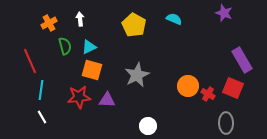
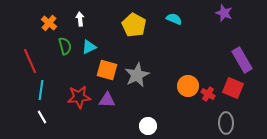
orange cross: rotated 21 degrees counterclockwise
orange square: moved 15 px right
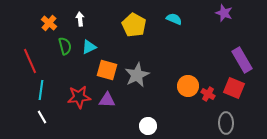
red square: moved 1 px right
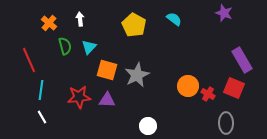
cyan semicircle: rotated 14 degrees clockwise
cyan triangle: rotated 21 degrees counterclockwise
red line: moved 1 px left, 1 px up
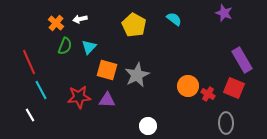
white arrow: rotated 96 degrees counterclockwise
orange cross: moved 7 px right
green semicircle: rotated 36 degrees clockwise
red line: moved 2 px down
cyan line: rotated 36 degrees counterclockwise
white line: moved 12 px left, 2 px up
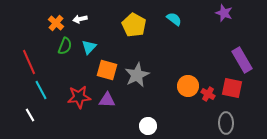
red square: moved 2 px left; rotated 10 degrees counterclockwise
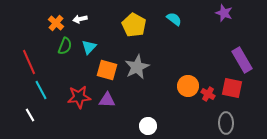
gray star: moved 8 px up
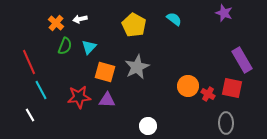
orange square: moved 2 px left, 2 px down
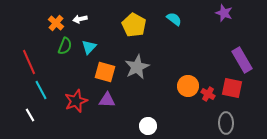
red star: moved 3 px left, 4 px down; rotated 15 degrees counterclockwise
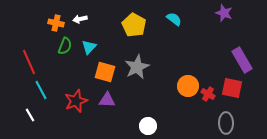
orange cross: rotated 28 degrees counterclockwise
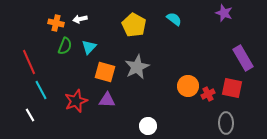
purple rectangle: moved 1 px right, 2 px up
red cross: rotated 32 degrees clockwise
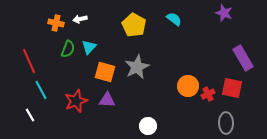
green semicircle: moved 3 px right, 3 px down
red line: moved 1 px up
